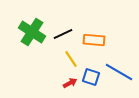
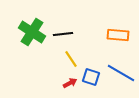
black line: rotated 18 degrees clockwise
orange rectangle: moved 24 px right, 5 px up
blue line: moved 2 px right, 1 px down
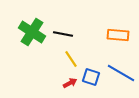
black line: rotated 18 degrees clockwise
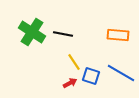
yellow line: moved 3 px right, 3 px down
blue square: moved 1 px up
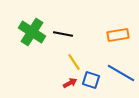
orange rectangle: rotated 15 degrees counterclockwise
blue square: moved 4 px down
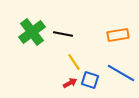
green cross: rotated 20 degrees clockwise
blue square: moved 1 px left
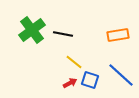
green cross: moved 2 px up
yellow line: rotated 18 degrees counterclockwise
blue line: moved 2 px down; rotated 12 degrees clockwise
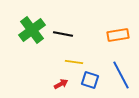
yellow line: rotated 30 degrees counterclockwise
blue line: rotated 20 degrees clockwise
red arrow: moved 9 px left, 1 px down
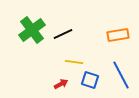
black line: rotated 36 degrees counterclockwise
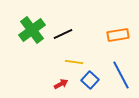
blue square: rotated 24 degrees clockwise
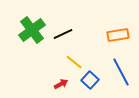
yellow line: rotated 30 degrees clockwise
blue line: moved 3 px up
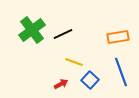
orange rectangle: moved 2 px down
yellow line: rotated 18 degrees counterclockwise
blue line: rotated 8 degrees clockwise
